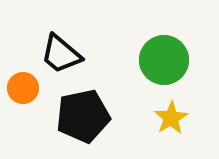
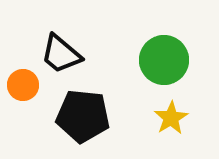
orange circle: moved 3 px up
black pentagon: rotated 18 degrees clockwise
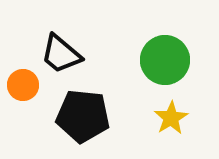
green circle: moved 1 px right
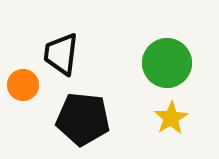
black trapezoid: rotated 57 degrees clockwise
green circle: moved 2 px right, 3 px down
black pentagon: moved 3 px down
